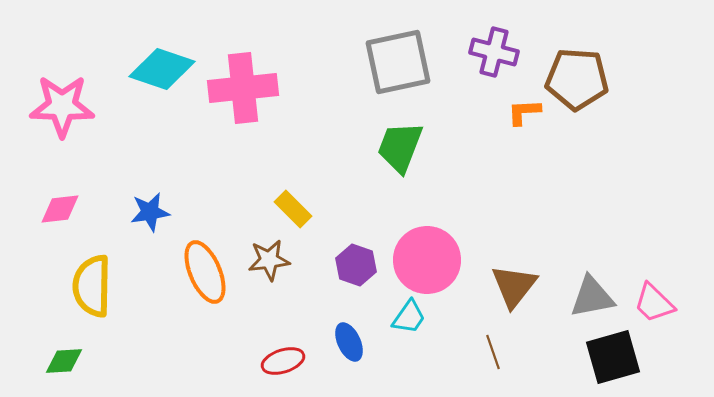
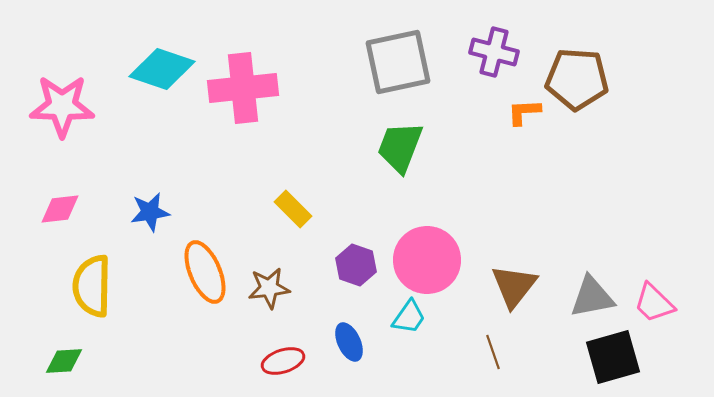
brown star: moved 28 px down
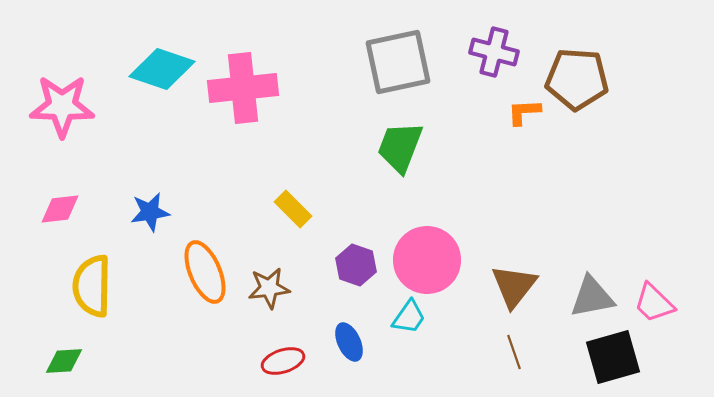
brown line: moved 21 px right
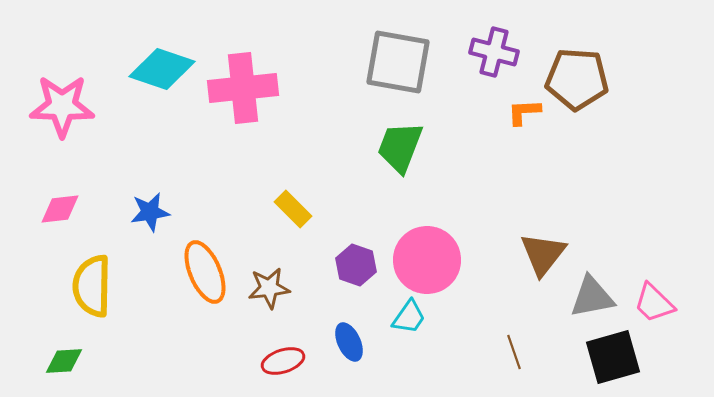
gray square: rotated 22 degrees clockwise
brown triangle: moved 29 px right, 32 px up
